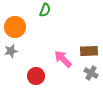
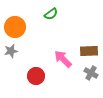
green semicircle: moved 6 px right, 4 px down; rotated 32 degrees clockwise
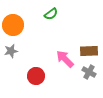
orange circle: moved 2 px left, 2 px up
pink arrow: moved 2 px right
gray cross: moved 2 px left, 1 px up
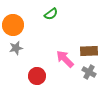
gray star: moved 5 px right, 3 px up
red circle: moved 1 px right
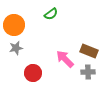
orange circle: moved 1 px right
brown rectangle: rotated 24 degrees clockwise
gray cross: moved 1 px left; rotated 32 degrees counterclockwise
red circle: moved 4 px left, 3 px up
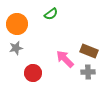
orange circle: moved 3 px right, 1 px up
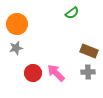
green semicircle: moved 21 px right, 1 px up
pink arrow: moved 9 px left, 14 px down
